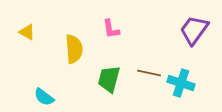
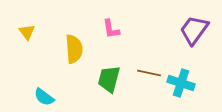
yellow triangle: rotated 24 degrees clockwise
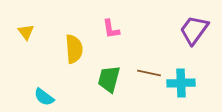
yellow triangle: moved 1 px left
cyan cross: rotated 20 degrees counterclockwise
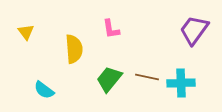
brown line: moved 2 px left, 4 px down
green trapezoid: rotated 24 degrees clockwise
cyan semicircle: moved 7 px up
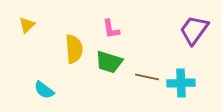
yellow triangle: moved 1 px right, 7 px up; rotated 24 degrees clockwise
green trapezoid: moved 17 px up; rotated 112 degrees counterclockwise
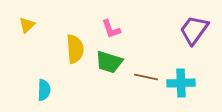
pink L-shape: rotated 10 degrees counterclockwise
yellow semicircle: moved 1 px right
brown line: moved 1 px left
cyan semicircle: rotated 125 degrees counterclockwise
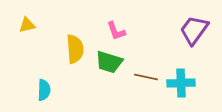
yellow triangle: rotated 30 degrees clockwise
pink L-shape: moved 5 px right, 2 px down
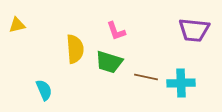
yellow triangle: moved 10 px left
purple trapezoid: rotated 120 degrees counterclockwise
cyan semicircle: rotated 25 degrees counterclockwise
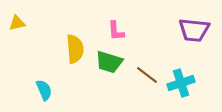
yellow triangle: moved 2 px up
pink L-shape: rotated 15 degrees clockwise
brown line: moved 1 px right, 2 px up; rotated 25 degrees clockwise
cyan cross: rotated 16 degrees counterclockwise
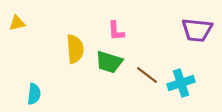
purple trapezoid: moved 3 px right
cyan semicircle: moved 10 px left, 4 px down; rotated 30 degrees clockwise
